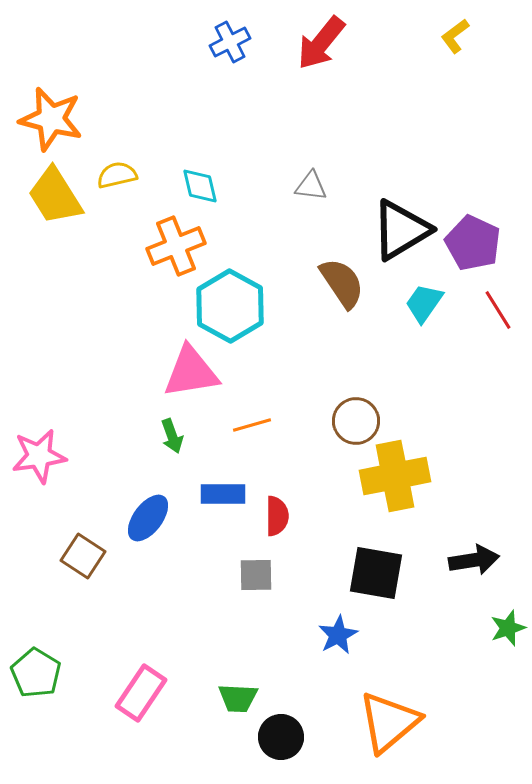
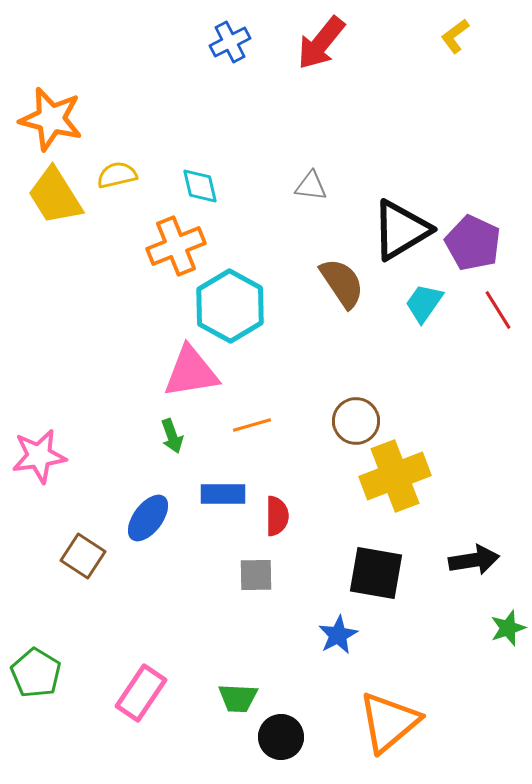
yellow cross: rotated 10 degrees counterclockwise
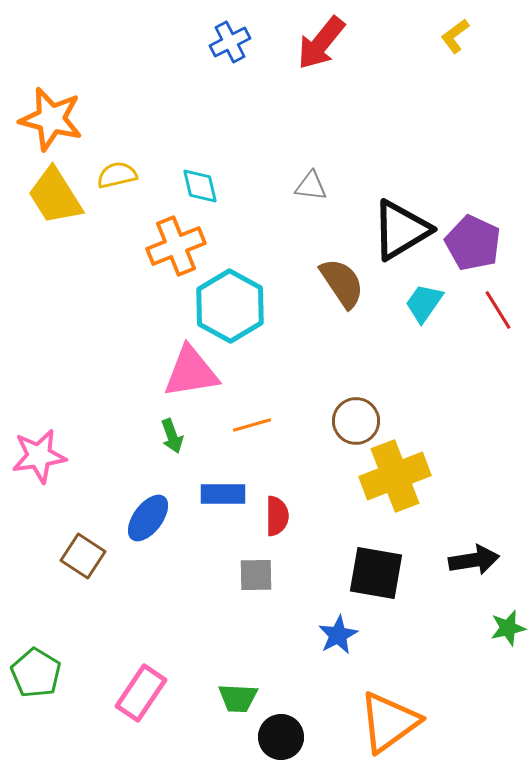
green star: rotated 6 degrees clockwise
orange triangle: rotated 4 degrees clockwise
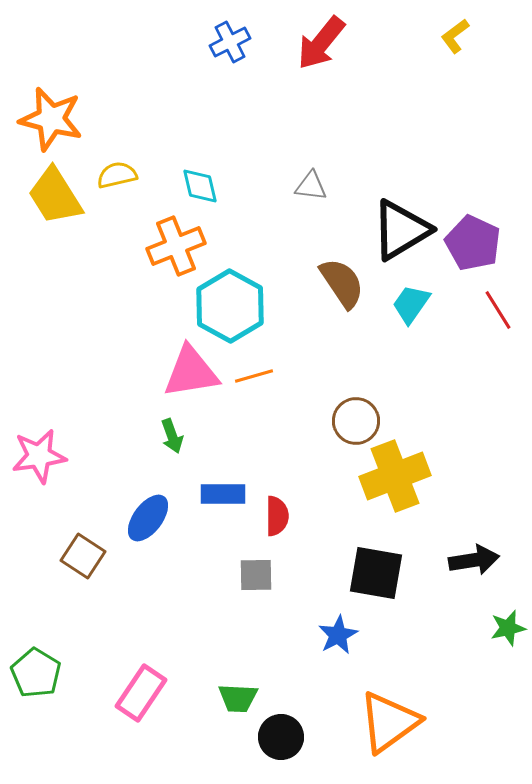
cyan trapezoid: moved 13 px left, 1 px down
orange line: moved 2 px right, 49 px up
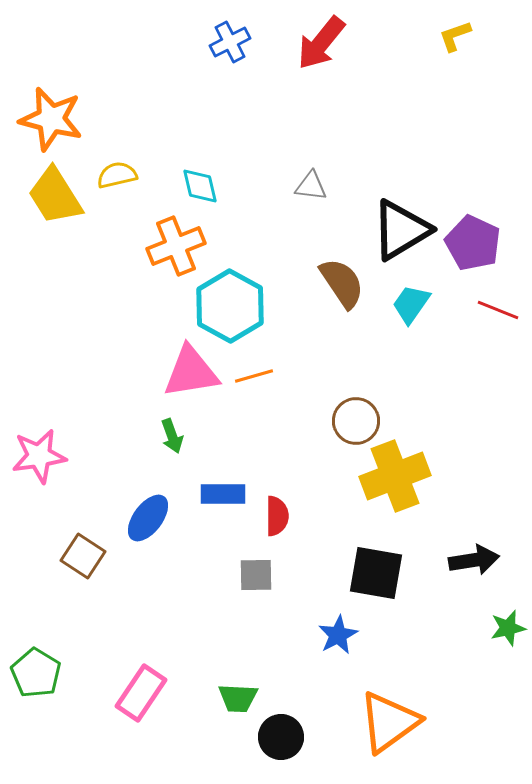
yellow L-shape: rotated 18 degrees clockwise
red line: rotated 36 degrees counterclockwise
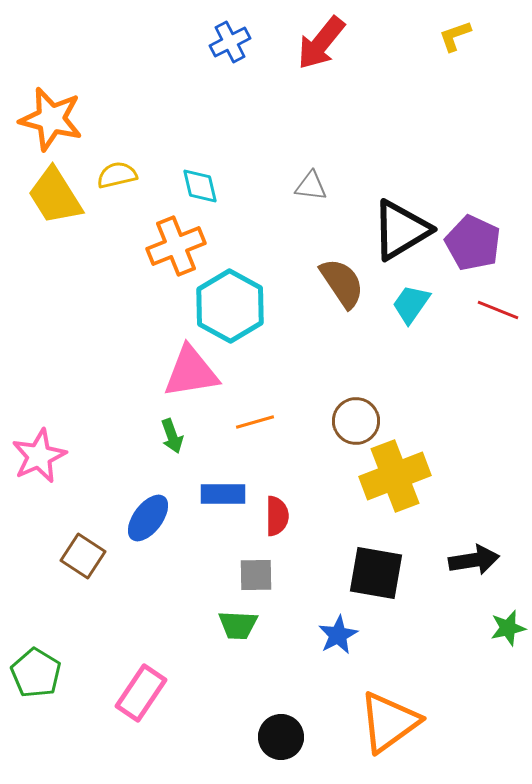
orange line: moved 1 px right, 46 px down
pink star: rotated 16 degrees counterclockwise
green trapezoid: moved 73 px up
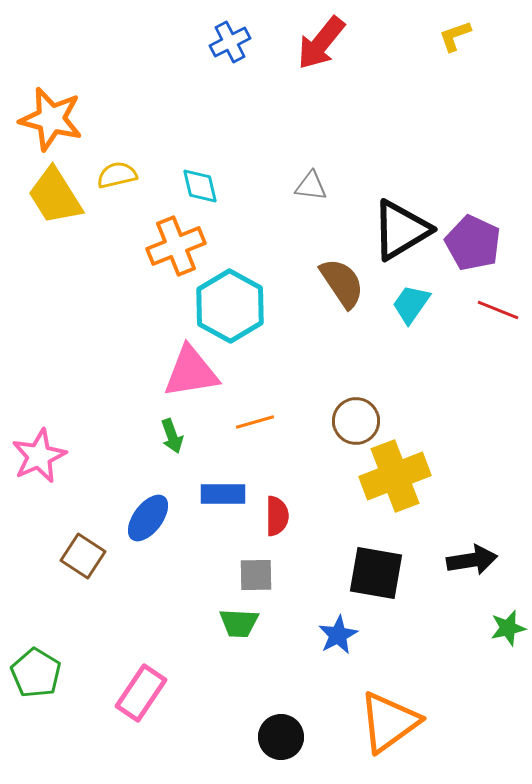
black arrow: moved 2 px left
green trapezoid: moved 1 px right, 2 px up
